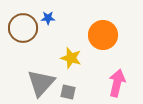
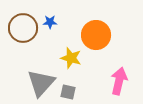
blue star: moved 2 px right, 4 px down
orange circle: moved 7 px left
pink arrow: moved 2 px right, 2 px up
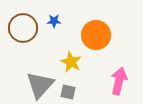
blue star: moved 4 px right, 1 px up
yellow star: moved 4 px down; rotated 10 degrees clockwise
gray triangle: moved 1 px left, 2 px down
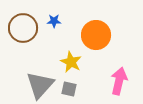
gray square: moved 1 px right, 3 px up
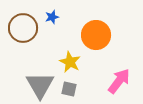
blue star: moved 2 px left, 4 px up; rotated 16 degrees counterclockwise
yellow star: moved 1 px left
pink arrow: rotated 24 degrees clockwise
gray triangle: rotated 12 degrees counterclockwise
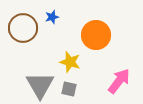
yellow star: rotated 10 degrees counterclockwise
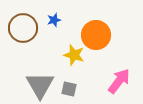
blue star: moved 2 px right, 3 px down
yellow star: moved 4 px right, 7 px up
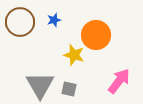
brown circle: moved 3 px left, 6 px up
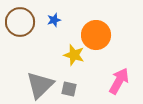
pink arrow: rotated 8 degrees counterclockwise
gray triangle: rotated 16 degrees clockwise
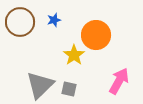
yellow star: rotated 20 degrees clockwise
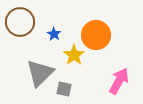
blue star: moved 14 px down; rotated 24 degrees counterclockwise
gray triangle: moved 12 px up
gray square: moved 5 px left
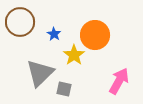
orange circle: moved 1 px left
